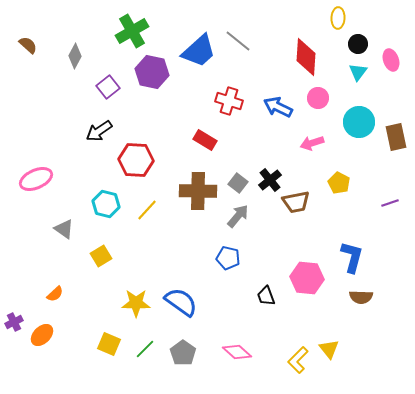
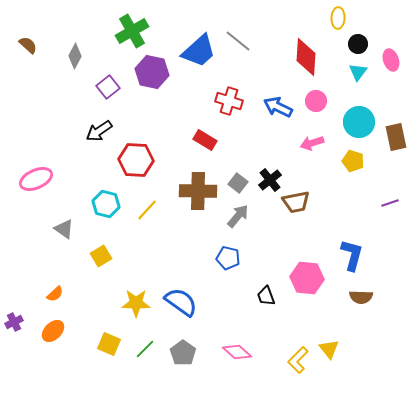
pink circle at (318, 98): moved 2 px left, 3 px down
yellow pentagon at (339, 183): moved 14 px right, 22 px up; rotated 10 degrees counterclockwise
blue L-shape at (352, 257): moved 2 px up
orange ellipse at (42, 335): moved 11 px right, 4 px up
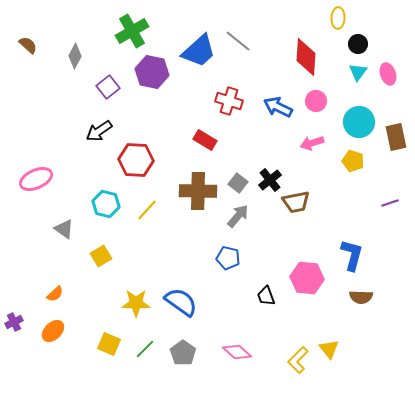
pink ellipse at (391, 60): moved 3 px left, 14 px down
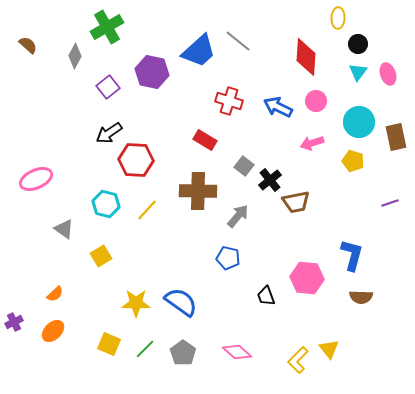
green cross at (132, 31): moved 25 px left, 4 px up
black arrow at (99, 131): moved 10 px right, 2 px down
gray square at (238, 183): moved 6 px right, 17 px up
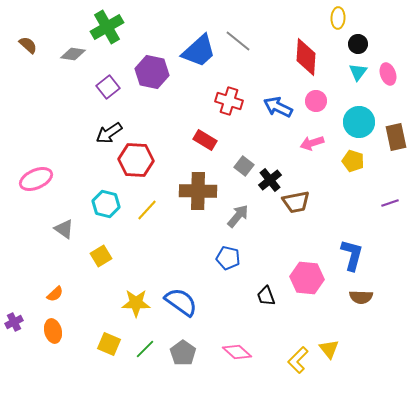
gray diamond at (75, 56): moved 2 px left, 2 px up; rotated 70 degrees clockwise
orange ellipse at (53, 331): rotated 60 degrees counterclockwise
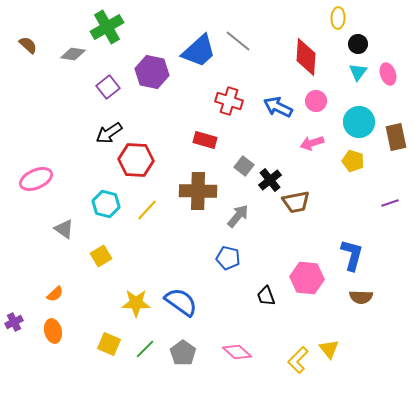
red rectangle at (205, 140): rotated 15 degrees counterclockwise
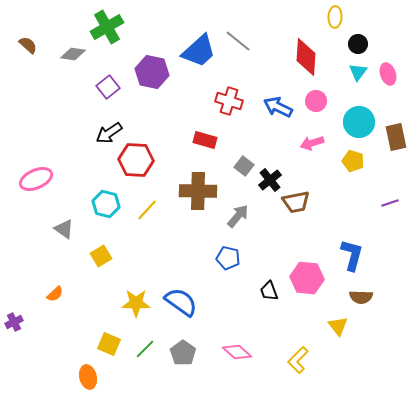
yellow ellipse at (338, 18): moved 3 px left, 1 px up
black trapezoid at (266, 296): moved 3 px right, 5 px up
orange ellipse at (53, 331): moved 35 px right, 46 px down
yellow triangle at (329, 349): moved 9 px right, 23 px up
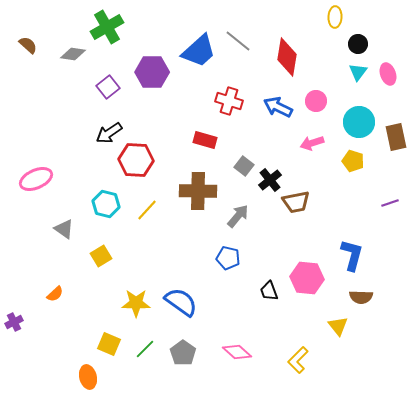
red diamond at (306, 57): moved 19 px left; rotated 6 degrees clockwise
purple hexagon at (152, 72): rotated 12 degrees counterclockwise
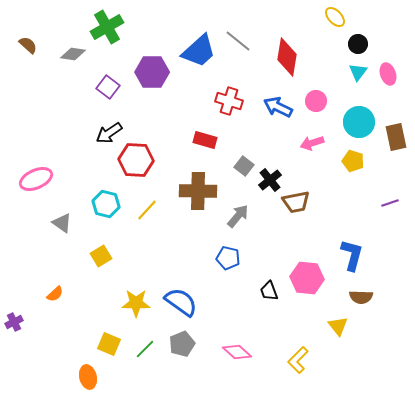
yellow ellipse at (335, 17): rotated 45 degrees counterclockwise
purple square at (108, 87): rotated 15 degrees counterclockwise
gray triangle at (64, 229): moved 2 px left, 6 px up
gray pentagon at (183, 353): moved 1 px left, 9 px up; rotated 15 degrees clockwise
